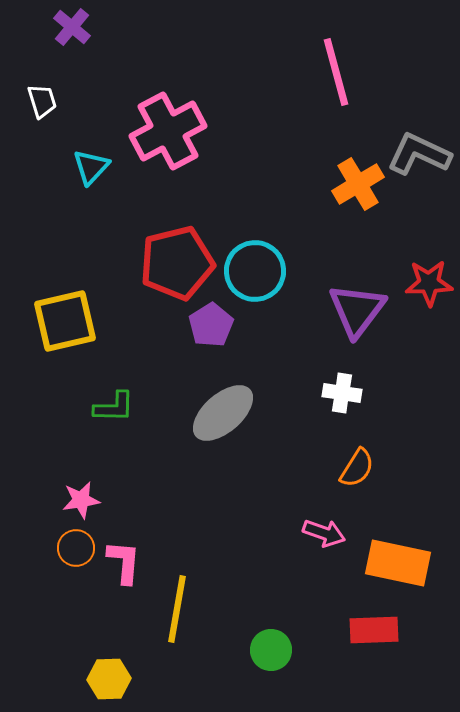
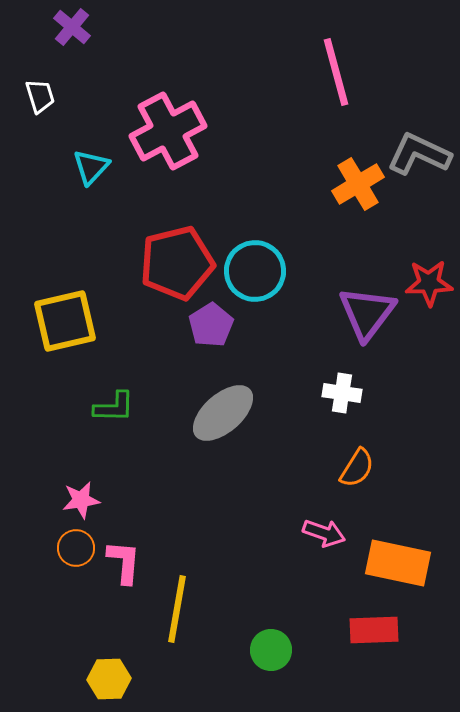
white trapezoid: moved 2 px left, 5 px up
purple triangle: moved 10 px right, 3 px down
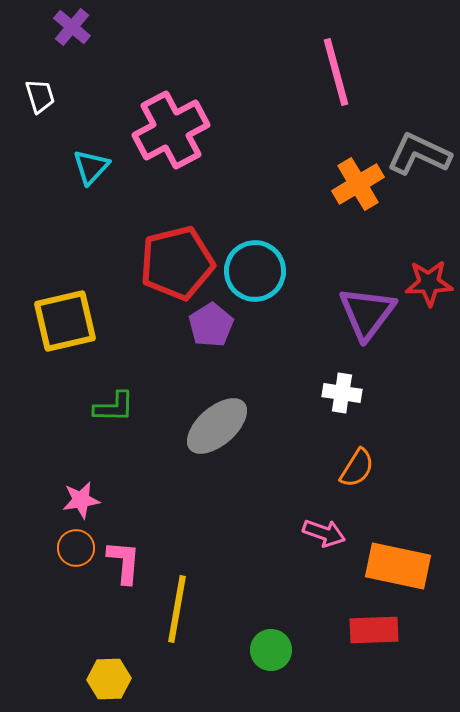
pink cross: moved 3 px right, 1 px up
gray ellipse: moved 6 px left, 13 px down
orange rectangle: moved 3 px down
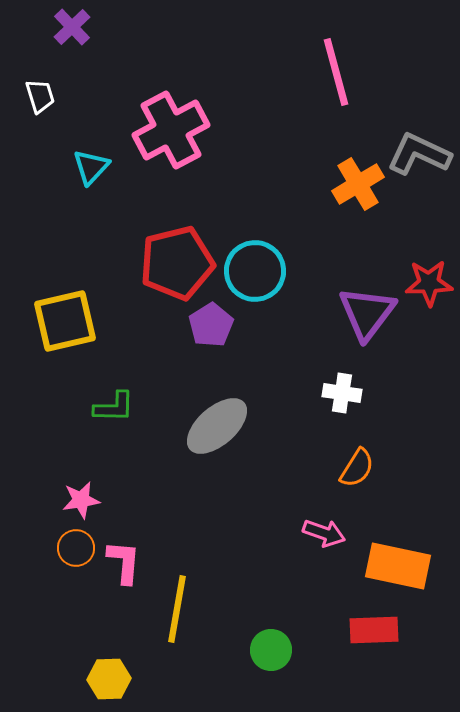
purple cross: rotated 6 degrees clockwise
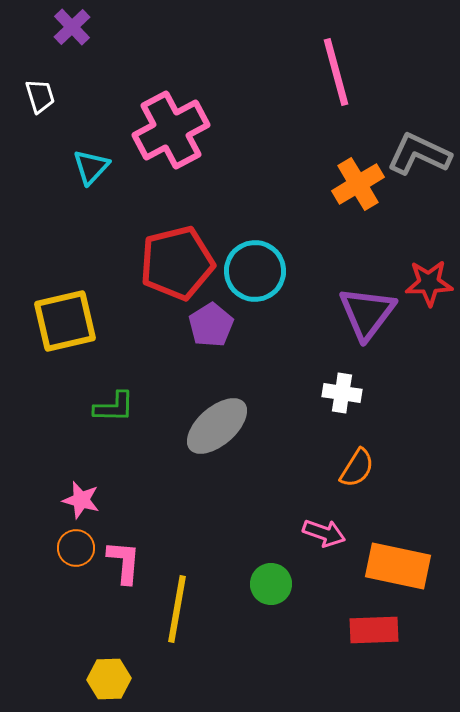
pink star: rotated 24 degrees clockwise
green circle: moved 66 px up
